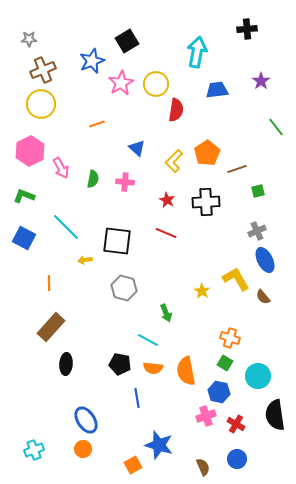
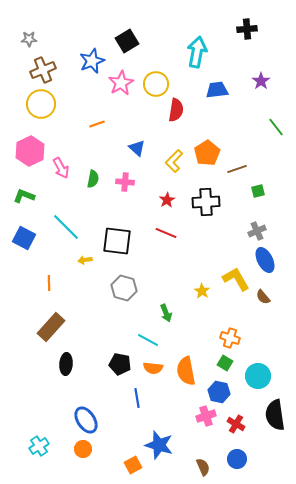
red star at (167, 200): rotated 14 degrees clockwise
cyan cross at (34, 450): moved 5 px right, 4 px up; rotated 12 degrees counterclockwise
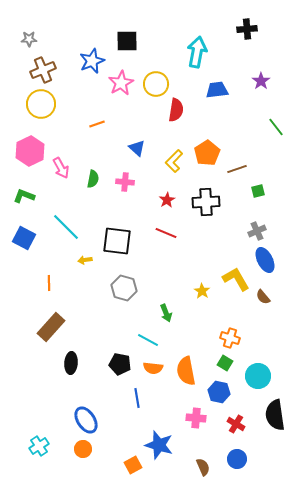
black square at (127, 41): rotated 30 degrees clockwise
black ellipse at (66, 364): moved 5 px right, 1 px up
pink cross at (206, 416): moved 10 px left, 2 px down; rotated 24 degrees clockwise
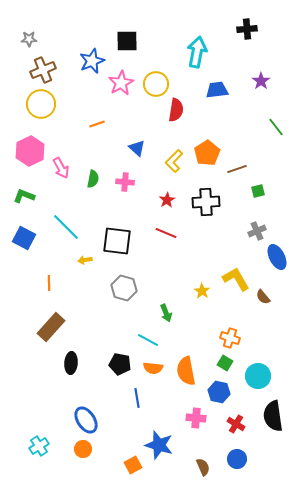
blue ellipse at (265, 260): moved 12 px right, 3 px up
black semicircle at (275, 415): moved 2 px left, 1 px down
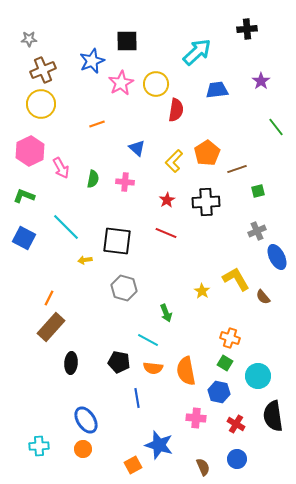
cyan arrow at (197, 52): rotated 36 degrees clockwise
orange line at (49, 283): moved 15 px down; rotated 28 degrees clockwise
black pentagon at (120, 364): moved 1 px left, 2 px up
cyan cross at (39, 446): rotated 30 degrees clockwise
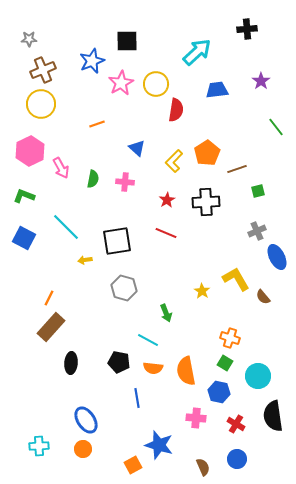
black square at (117, 241): rotated 16 degrees counterclockwise
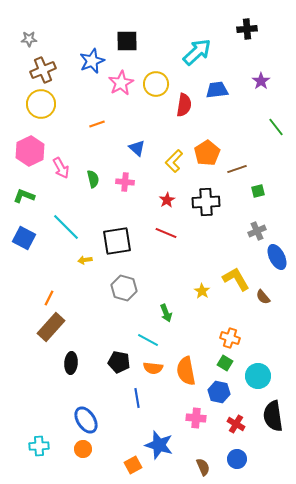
red semicircle at (176, 110): moved 8 px right, 5 px up
green semicircle at (93, 179): rotated 24 degrees counterclockwise
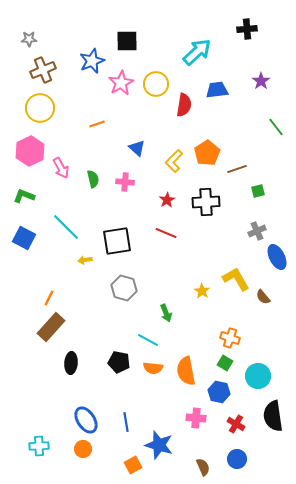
yellow circle at (41, 104): moved 1 px left, 4 px down
blue line at (137, 398): moved 11 px left, 24 px down
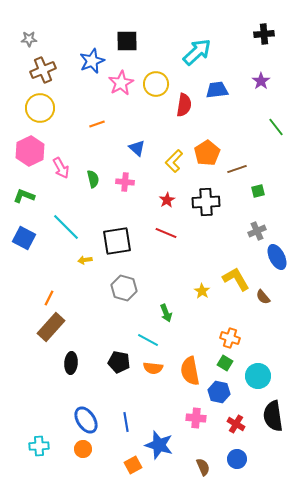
black cross at (247, 29): moved 17 px right, 5 px down
orange semicircle at (186, 371): moved 4 px right
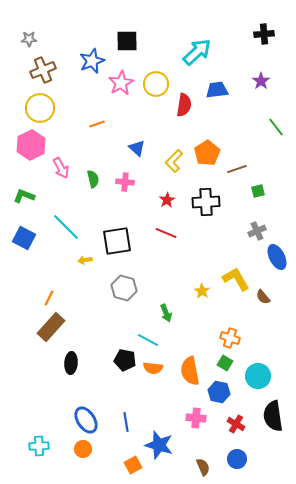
pink hexagon at (30, 151): moved 1 px right, 6 px up
black pentagon at (119, 362): moved 6 px right, 2 px up
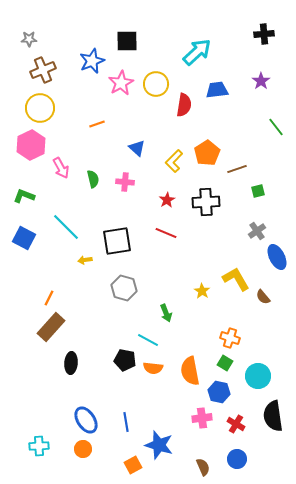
gray cross at (257, 231): rotated 12 degrees counterclockwise
pink cross at (196, 418): moved 6 px right; rotated 12 degrees counterclockwise
